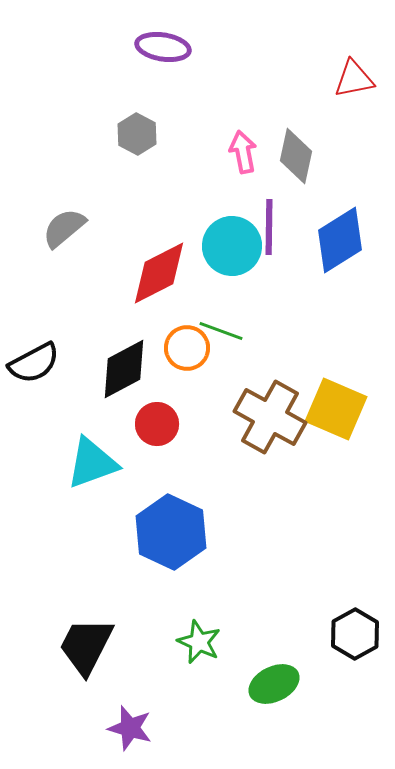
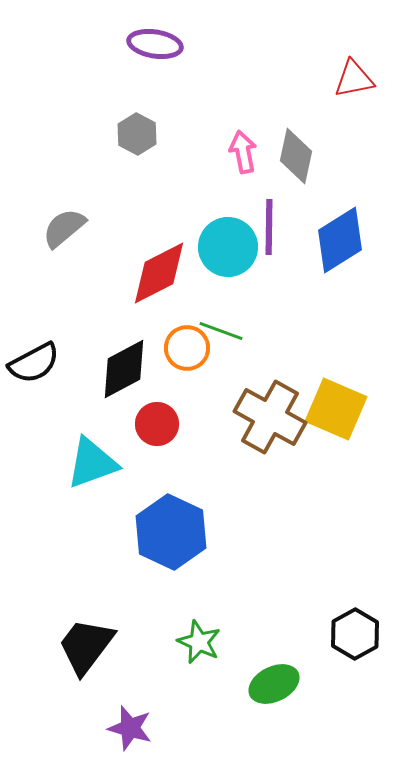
purple ellipse: moved 8 px left, 3 px up
cyan circle: moved 4 px left, 1 px down
black trapezoid: rotated 10 degrees clockwise
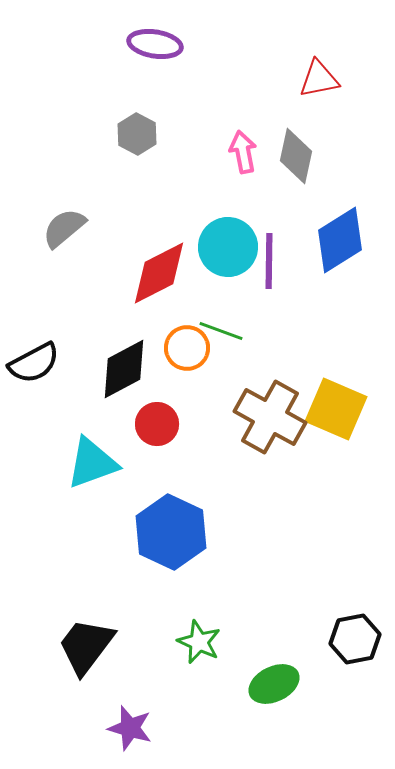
red triangle: moved 35 px left
purple line: moved 34 px down
black hexagon: moved 5 px down; rotated 18 degrees clockwise
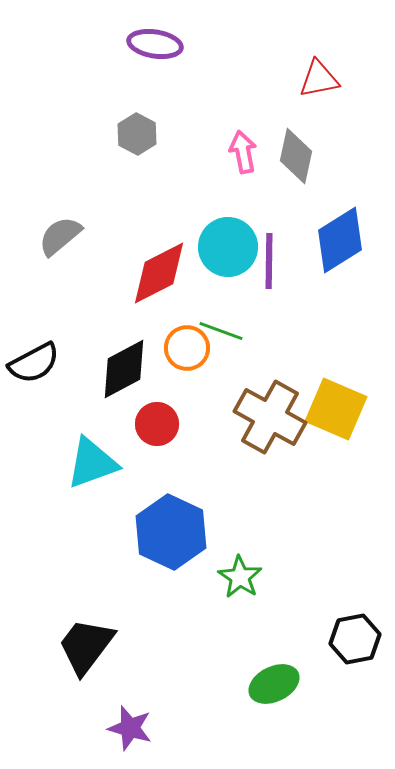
gray semicircle: moved 4 px left, 8 px down
green star: moved 41 px right, 65 px up; rotated 9 degrees clockwise
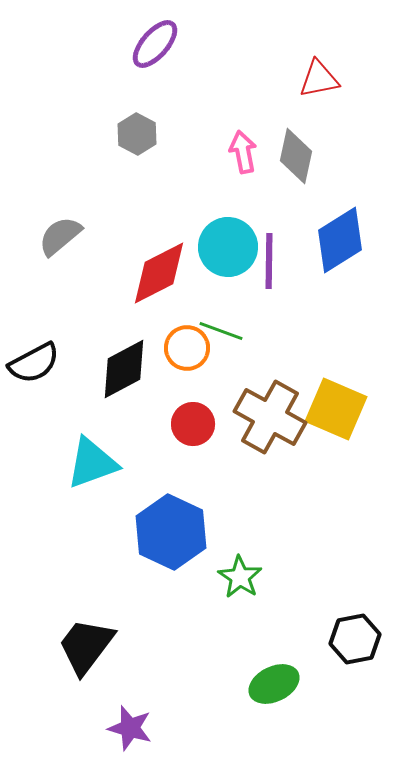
purple ellipse: rotated 58 degrees counterclockwise
red circle: moved 36 px right
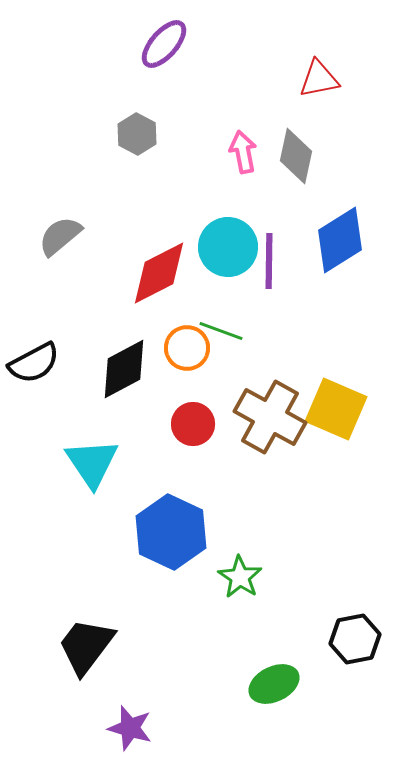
purple ellipse: moved 9 px right
cyan triangle: rotated 44 degrees counterclockwise
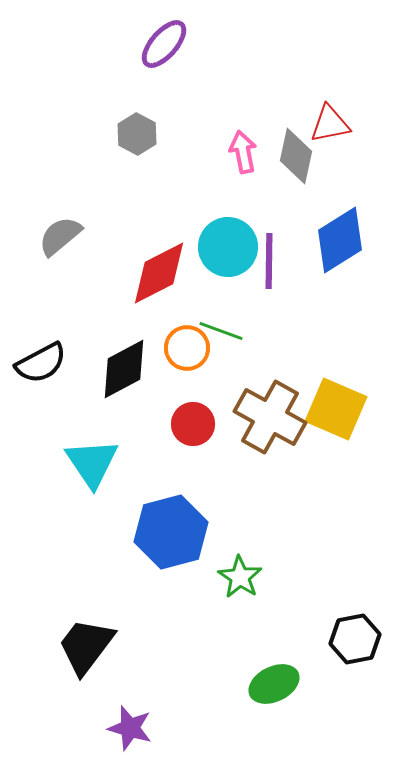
red triangle: moved 11 px right, 45 px down
black semicircle: moved 7 px right
blue hexagon: rotated 20 degrees clockwise
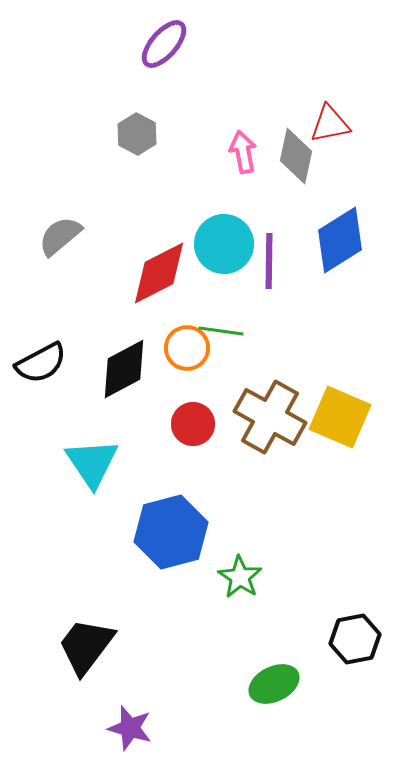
cyan circle: moved 4 px left, 3 px up
green line: rotated 12 degrees counterclockwise
yellow square: moved 4 px right, 8 px down
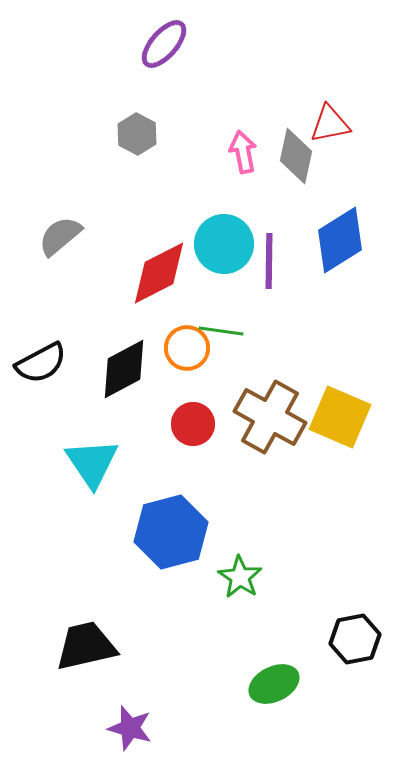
black trapezoid: rotated 40 degrees clockwise
